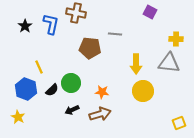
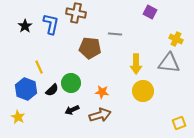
yellow cross: rotated 24 degrees clockwise
brown arrow: moved 1 px down
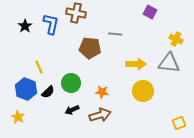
yellow arrow: rotated 90 degrees counterclockwise
black semicircle: moved 4 px left, 2 px down
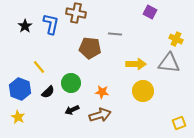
yellow line: rotated 16 degrees counterclockwise
blue hexagon: moved 6 px left
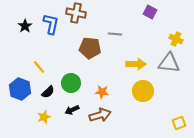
yellow star: moved 26 px right; rotated 24 degrees clockwise
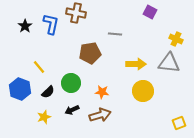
brown pentagon: moved 5 px down; rotated 15 degrees counterclockwise
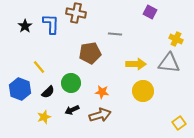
blue L-shape: rotated 10 degrees counterclockwise
yellow square: rotated 16 degrees counterclockwise
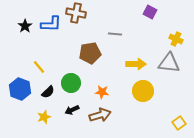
blue L-shape: rotated 90 degrees clockwise
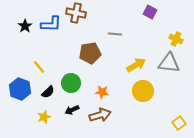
yellow arrow: moved 1 px down; rotated 30 degrees counterclockwise
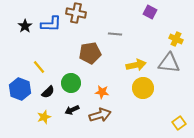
yellow arrow: rotated 18 degrees clockwise
yellow circle: moved 3 px up
